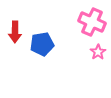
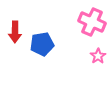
pink star: moved 4 px down
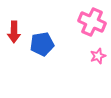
red arrow: moved 1 px left
pink star: rotated 14 degrees clockwise
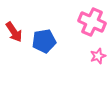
red arrow: rotated 35 degrees counterclockwise
blue pentagon: moved 2 px right, 3 px up
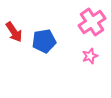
pink cross: rotated 32 degrees clockwise
pink star: moved 8 px left
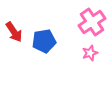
pink star: moved 3 px up
